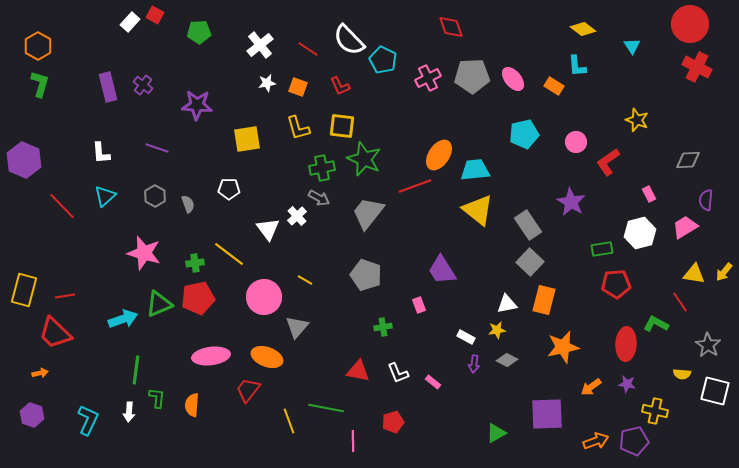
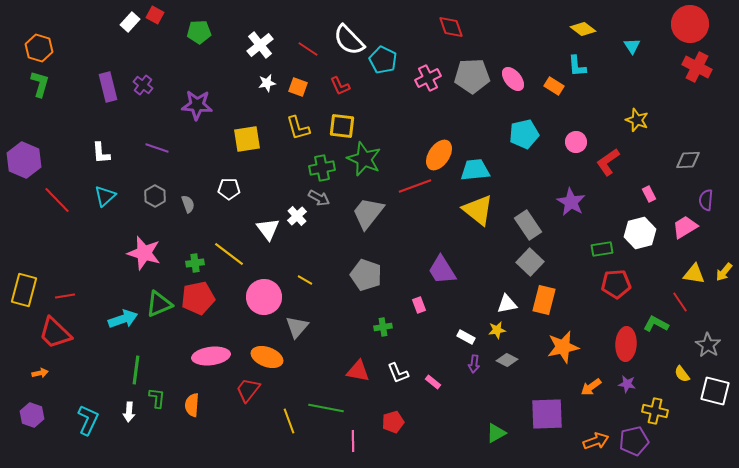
orange hexagon at (38, 46): moved 1 px right, 2 px down; rotated 12 degrees counterclockwise
red line at (62, 206): moved 5 px left, 6 px up
yellow semicircle at (682, 374): rotated 48 degrees clockwise
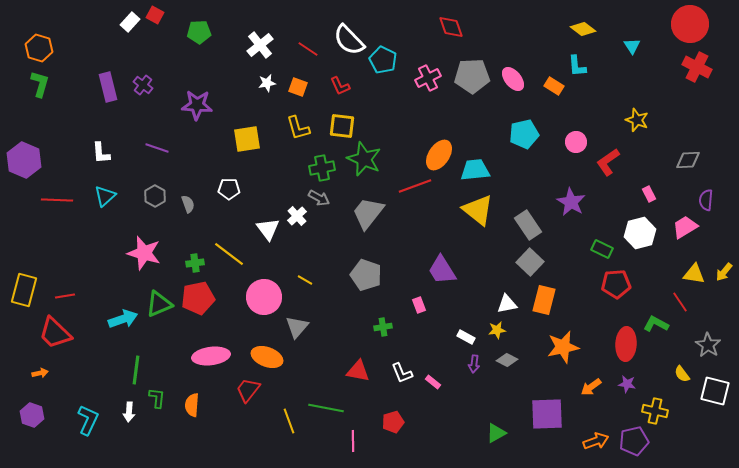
red line at (57, 200): rotated 44 degrees counterclockwise
green rectangle at (602, 249): rotated 35 degrees clockwise
white L-shape at (398, 373): moved 4 px right
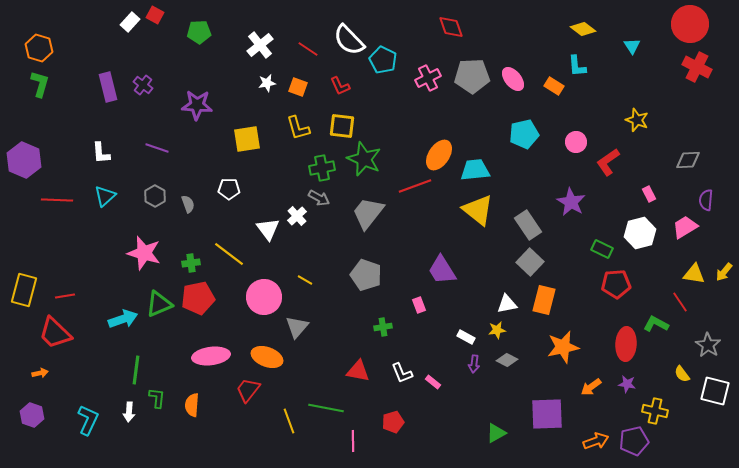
green cross at (195, 263): moved 4 px left
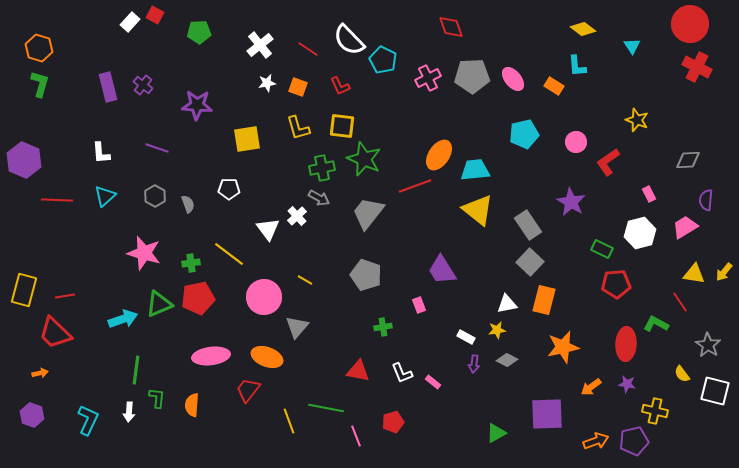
pink line at (353, 441): moved 3 px right, 5 px up; rotated 20 degrees counterclockwise
